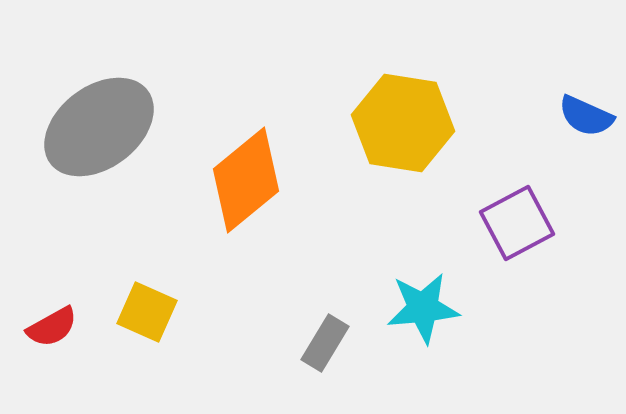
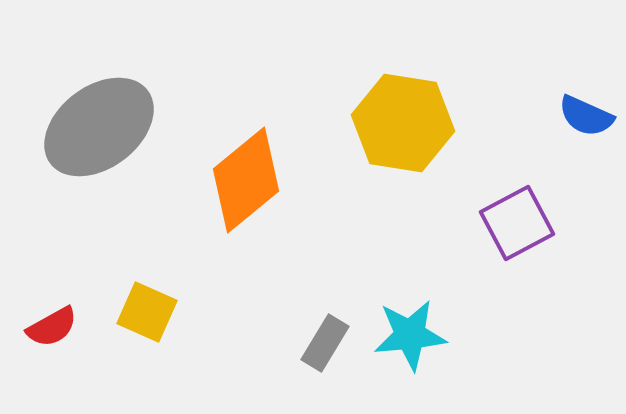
cyan star: moved 13 px left, 27 px down
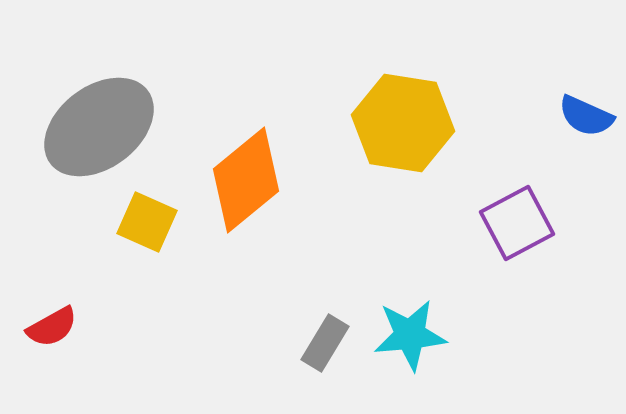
yellow square: moved 90 px up
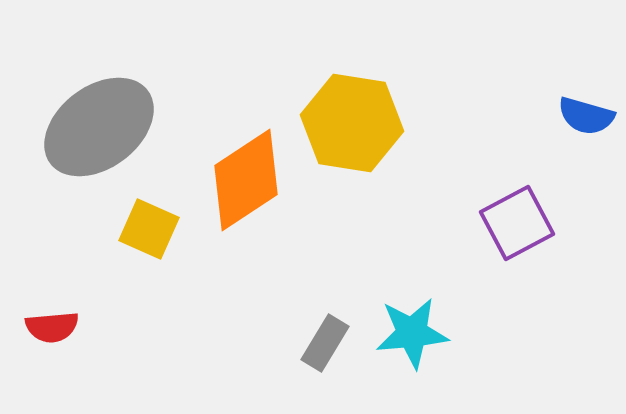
blue semicircle: rotated 8 degrees counterclockwise
yellow hexagon: moved 51 px left
orange diamond: rotated 6 degrees clockwise
yellow square: moved 2 px right, 7 px down
red semicircle: rotated 24 degrees clockwise
cyan star: moved 2 px right, 2 px up
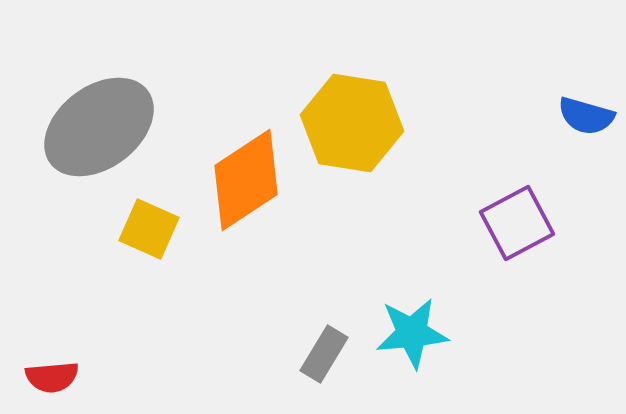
red semicircle: moved 50 px down
gray rectangle: moved 1 px left, 11 px down
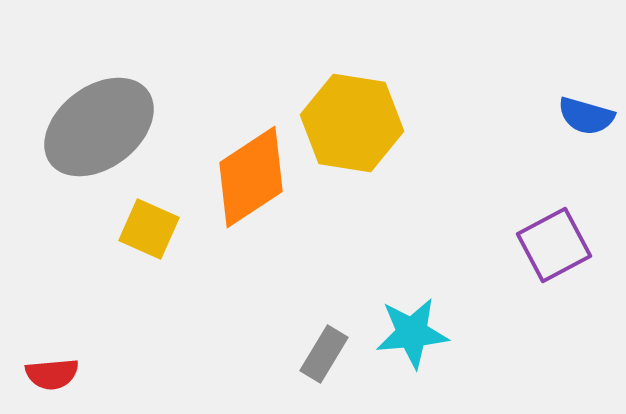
orange diamond: moved 5 px right, 3 px up
purple square: moved 37 px right, 22 px down
red semicircle: moved 3 px up
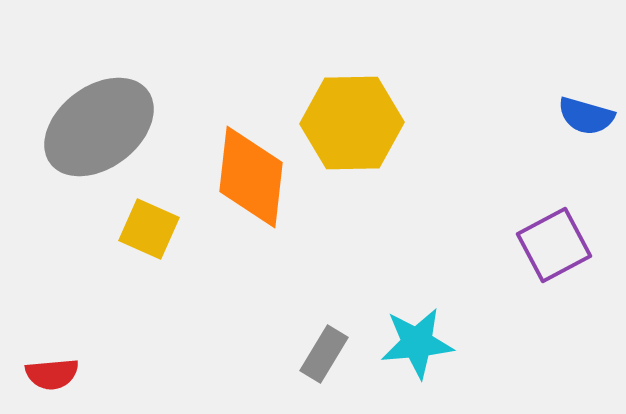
yellow hexagon: rotated 10 degrees counterclockwise
orange diamond: rotated 50 degrees counterclockwise
cyan star: moved 5 px right, 10 px down
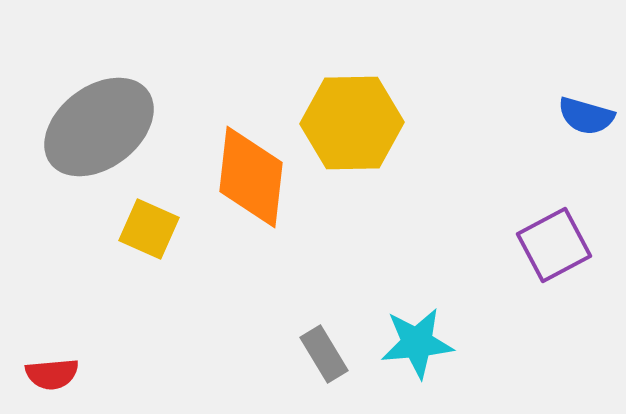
gray rectangle: rotated 62 degrees counterclockwise
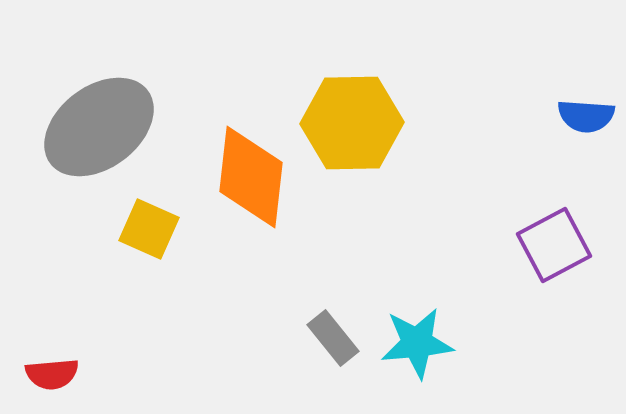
blue semicircle: rotated 12 degrees counterclockwise
gray rectangle: moved 9 px right, 16 px up; rotated 8 degrees counterclockwise
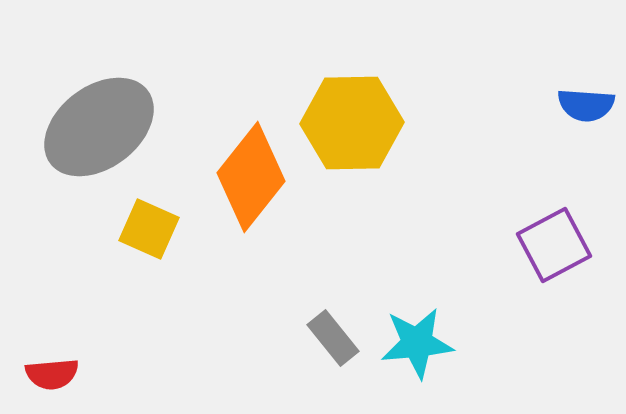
blue semicircle: moved 11 px up
orange diamond: rotated 32 degrees clockwise
